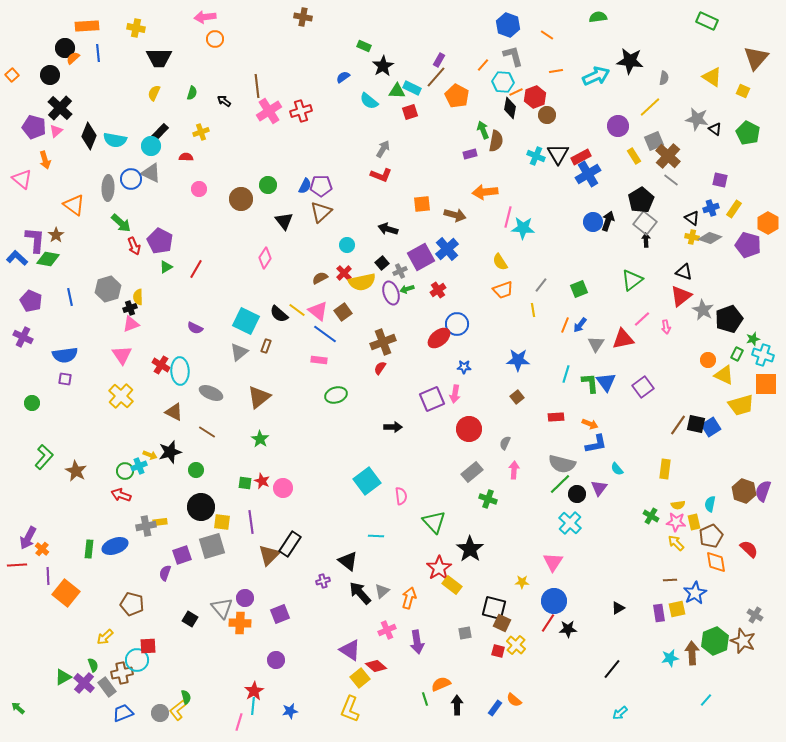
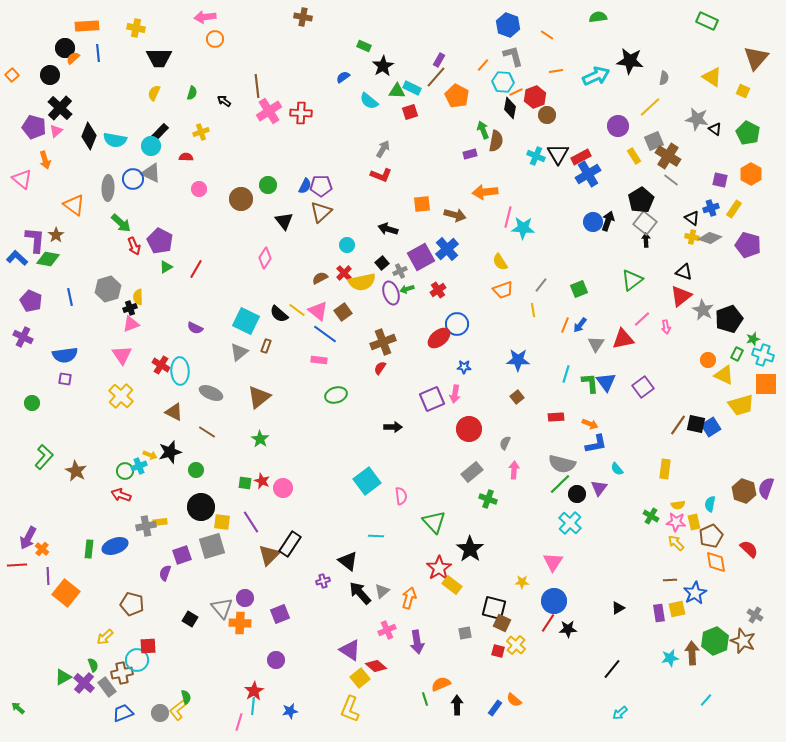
red cross at (301, 111): moved 2 px down; rotated 20 degrees clockwise
brown cross at (668, 156): rotated 10 degrees counterclockwise
blue circle at (131, 179): moved 2 px right
orange hexagon at (768, 223): moved 17 px left, 49 px up
purple semicircle at (763, 491): moved 3 px right, 3 px up
purple line at (251, 522): rotated 25 degrees counterclockwise
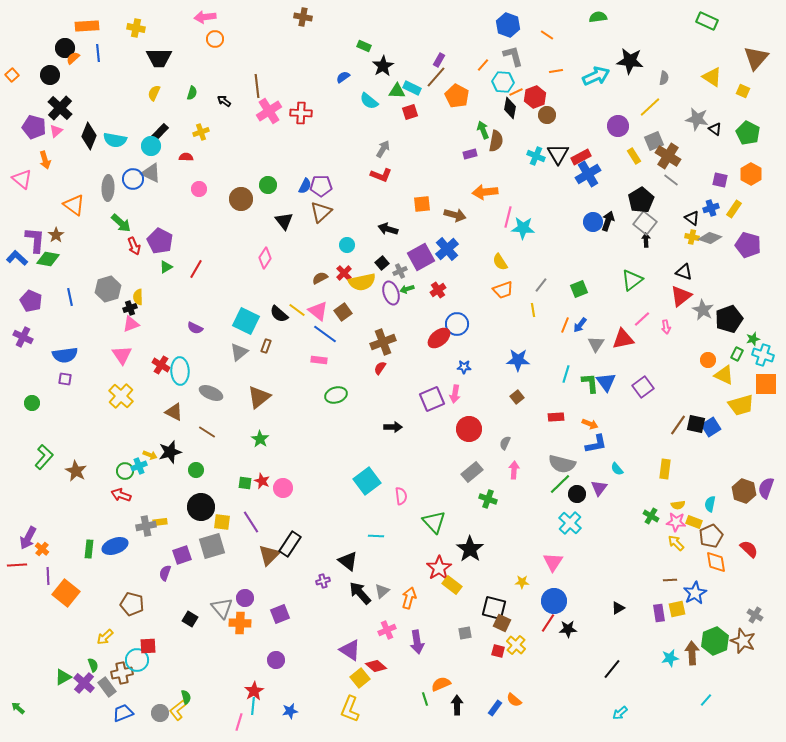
yellow rectangle at (694, 522): rotated 56 degrees counterclockwise
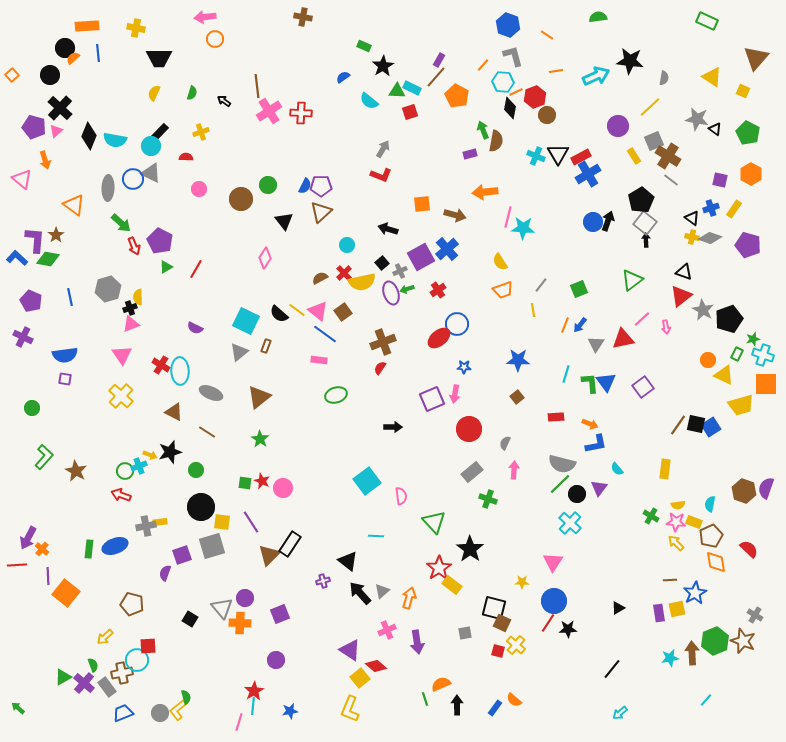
green circle at (32, 403): moved 5 px down
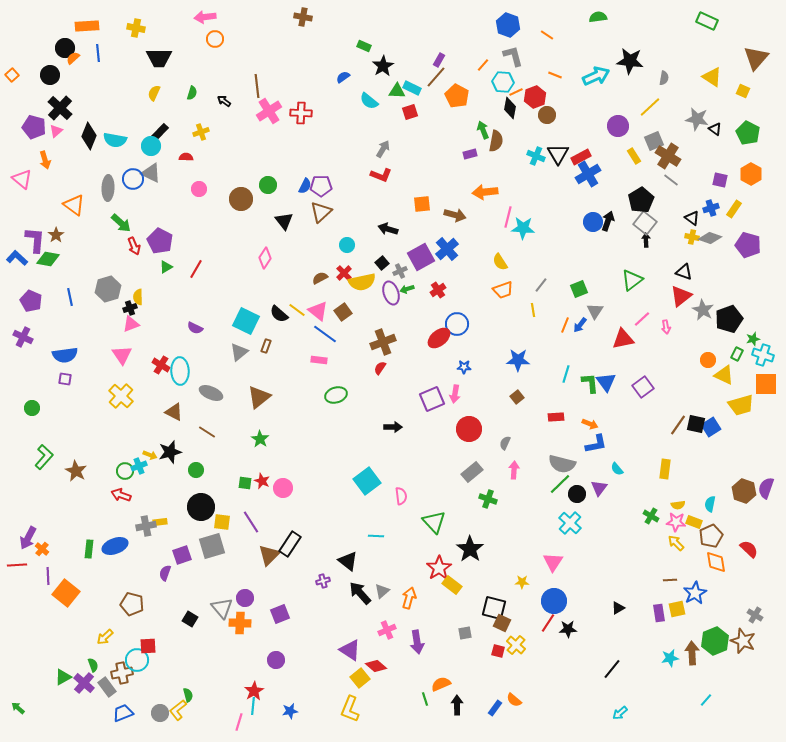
orange line at (556, 71): moved 1 px left, 4 px down; rotated 32 degrees clockwise
gray triangle at (596, 344): moved 1 px left, 33 px up
green semicircle at (186, 697): moved 2 px right, 2 px up
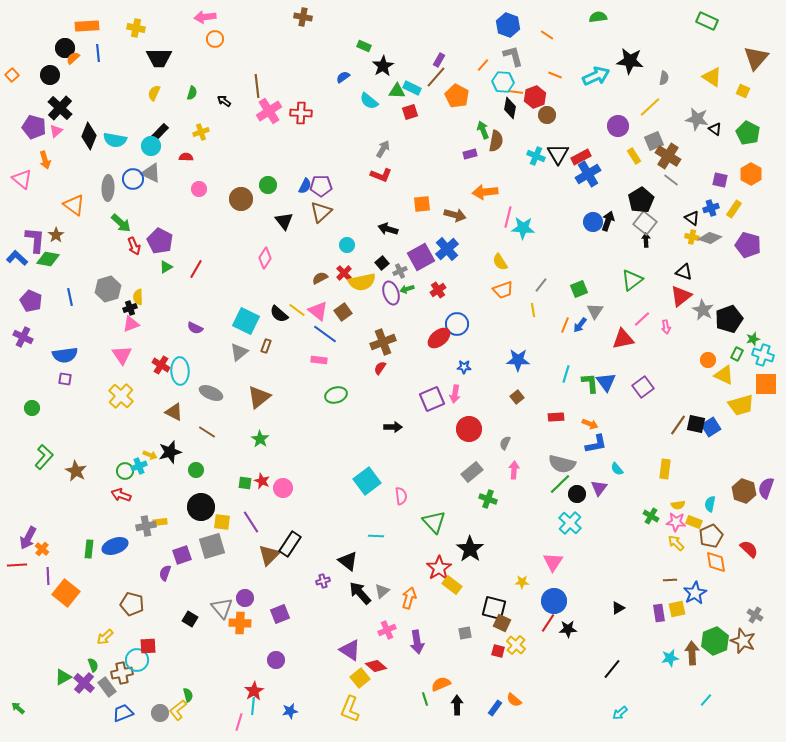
orange line at (516, 92): rotated 32 degrees clockwise
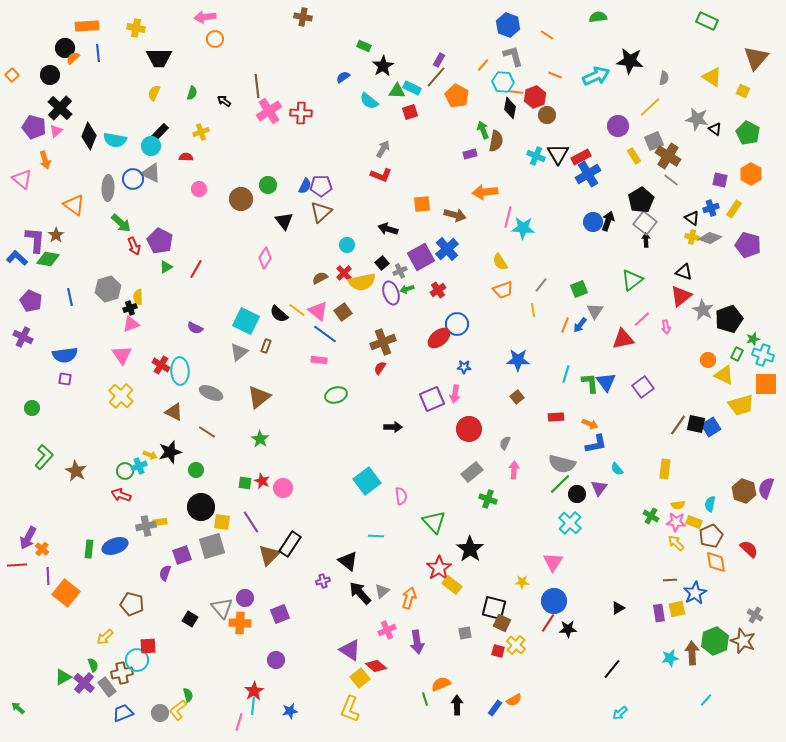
orange semicircle at (514, 700): rotated 70 degrees counterclockwise
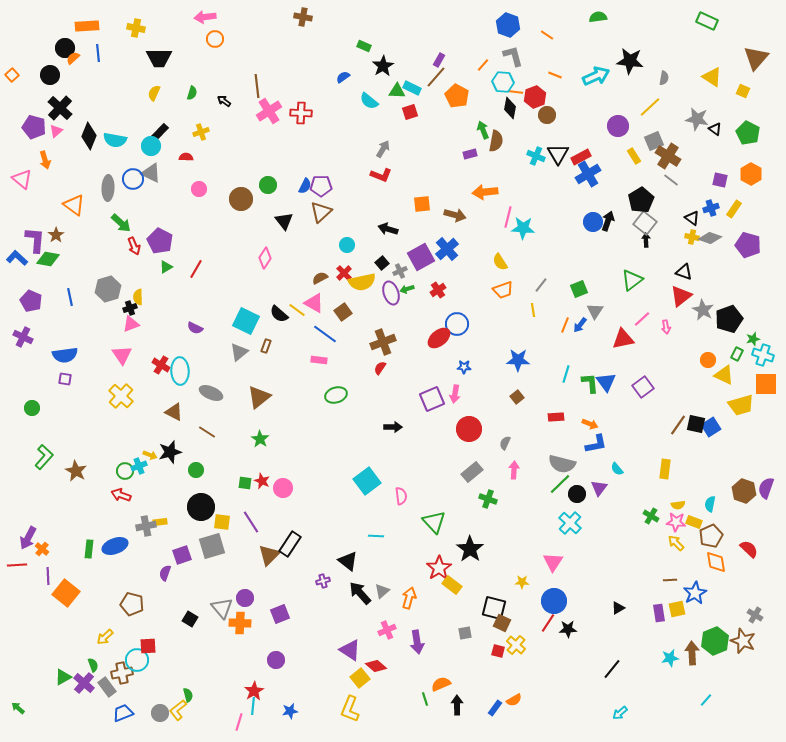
pink triangle at (318, 311): moved 4 px left, 8 px up; rotated 10 degrees counterclockwise
